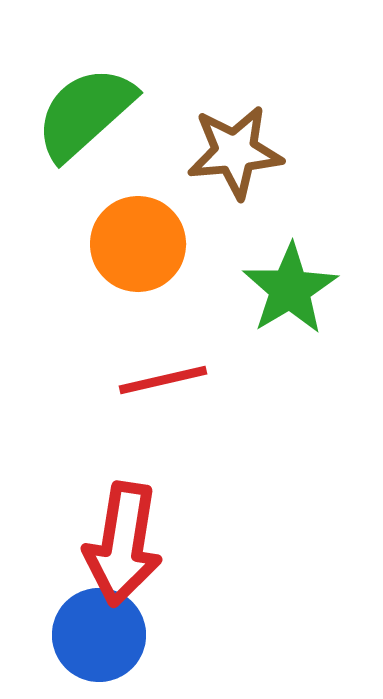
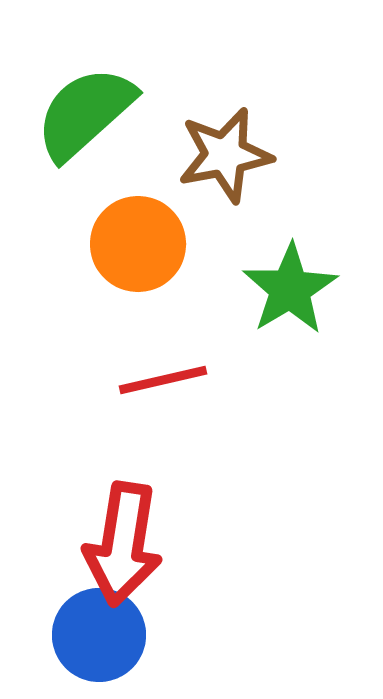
brown star: moved 10 px left, 3 px down; rotated 6 degrees counterclockwise
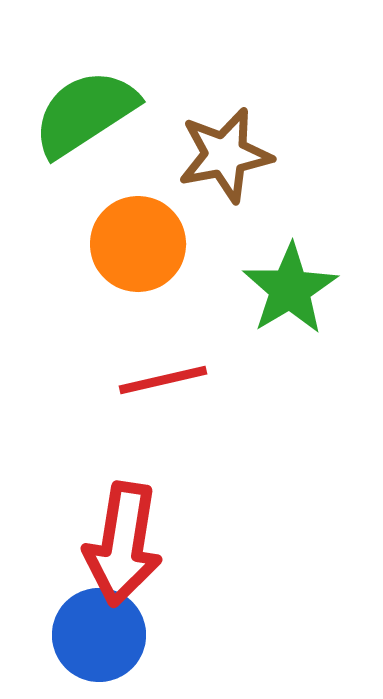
green semicircle: rotated 9 degrees clockwise
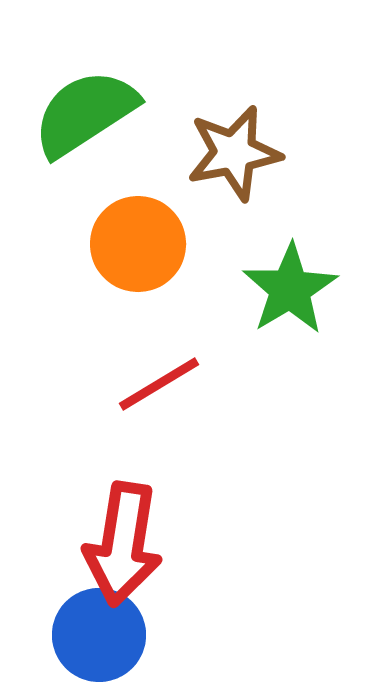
brown star: moved 9 px right, 2 px up
red line: moved 4 px left, 4 px down; rotated 18 degrees counterclockwise
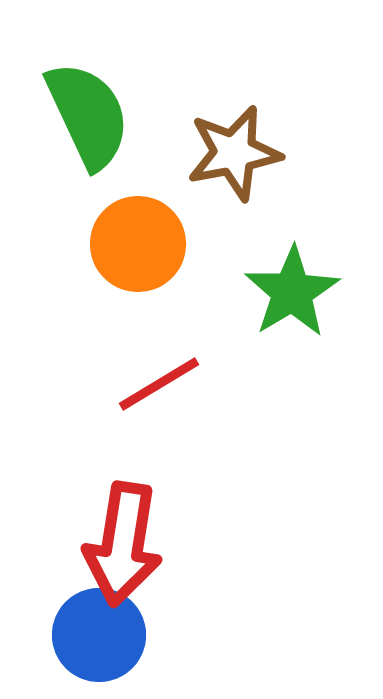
green semicircle: moved 3 px right, 2 px down; rotated 98 degrees clockwise
green star: moved 2 px right, 3 px down
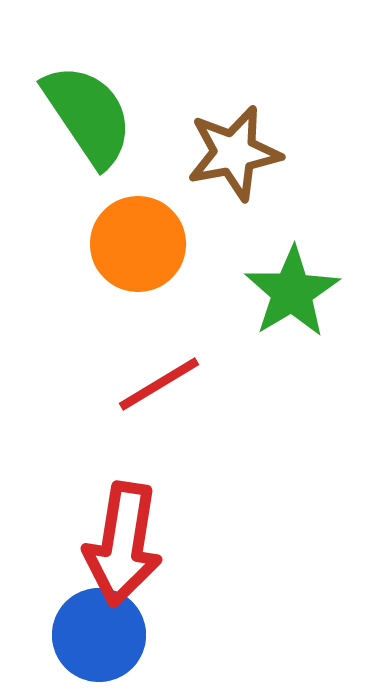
green semicircle: rotated 9 degrees counterclockwise
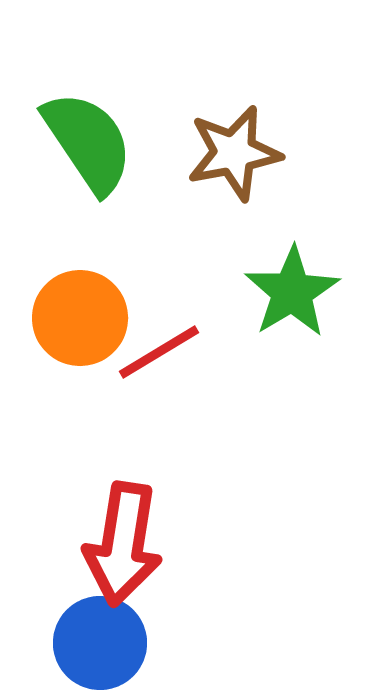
green semicircle: moved 27 px down
orange circle: moved 58 px left, 74 px down
red line: moved 32 px up
blue circle: moved 1 px right, 8 px down
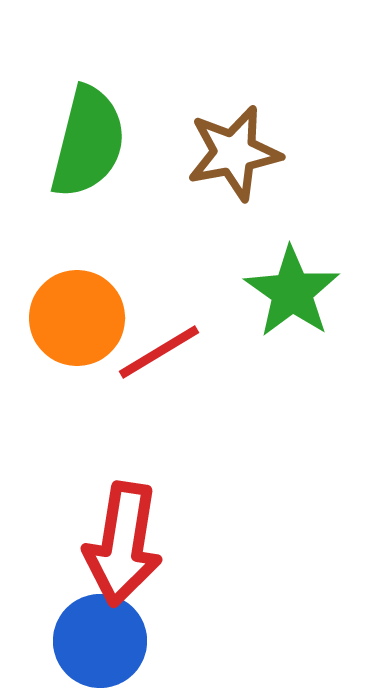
green semicircle: rotated 48 degrees clockwise
green star: rotated 6 degrees counterclockwise
orange circle: moved 3 px left
blue circle: moved 2 px up
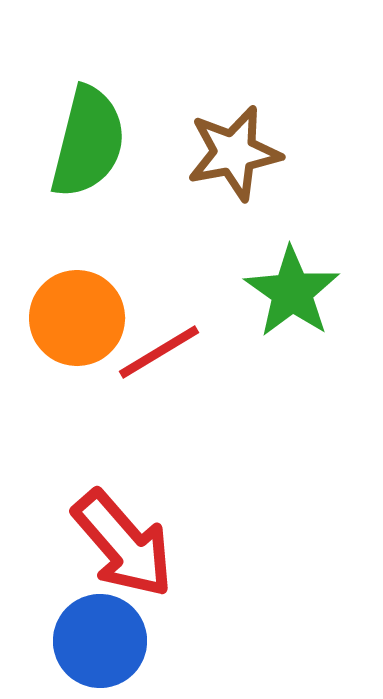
red arrow: rotated 50 degrees counterclockwise
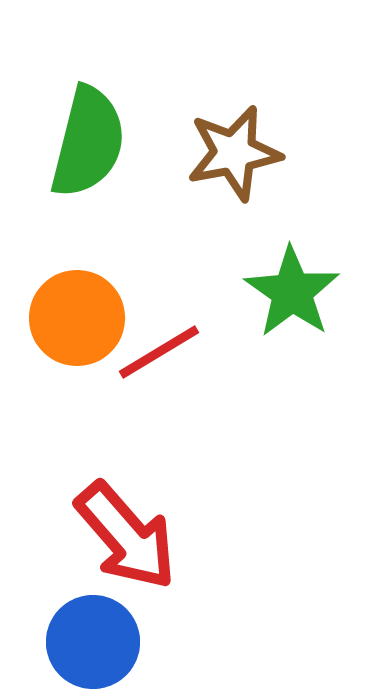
red arrow: moved 3 px right, 8 px up
blue circle: moved 7 px left, 1 px down
